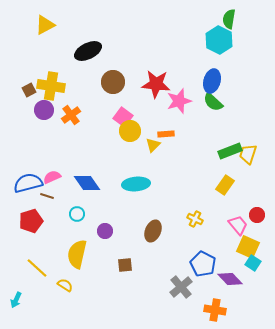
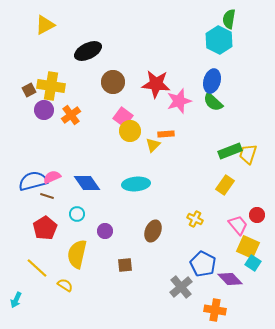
blue semicircle at (28, 183): moved 5 px right, 2 px up
red pentagon at (31, 221): moved 14 px right, 7 px down; rotated 15 degrees counterclockwise
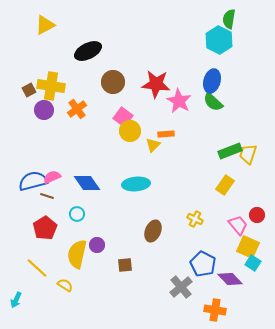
pink star at (179, 101): rotated 25 degrees counterclockwise
orange cross at (71, 115): moved 6 px right, 6 px up
purple circle at (105, 231): moved 8 px left, 14 px down
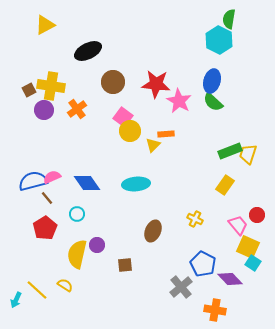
brown line at (47, 196): moved 2 px down; rotated 32 degrees clockwise
yellow line at (37, 268): moved 22 px down
